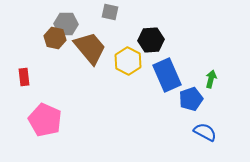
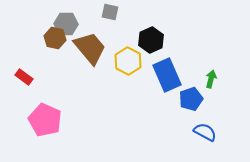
black hexagon: rotated 20 degrees counterclockwise
red rectangle: rotated 48 degrees counterclockwise
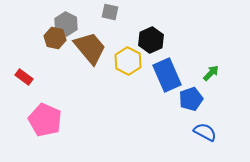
gray hexagon: rotated 25 degrees clockwise
green arrow: moved 6 px up; rotated 30 degrees clockwise
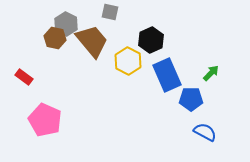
brown trapezoid: moved 2 px right, 7 px up
blue pentagon: rotated 20 degrees clockwise
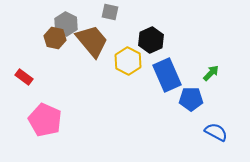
blue semicircle: moved 11 px right
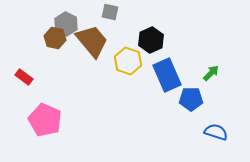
yellow hexagon: rotated 8 degrees counterclockwise
blue semicircle: rotated 10 degrees counterclockwise
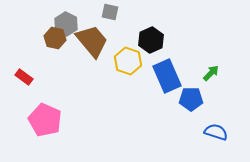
blue rectangle: moved 1 px down
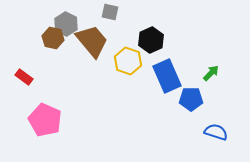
brown hexagon: moved 2 px left
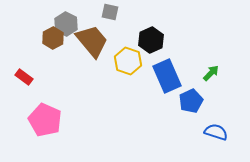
brown hexagon: rotated 20 degrees clockwise
blue pentagon: moved 2 px down; rotated 25 degrees counterclockwise
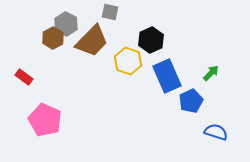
brown trapezoid: rotated 84 degrees clockwise
